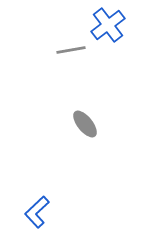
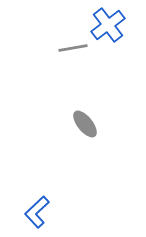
gray line: moved 2 px right, 2 px up
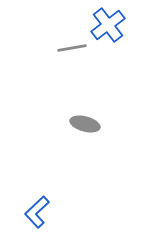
gray line: moved 1 px left
gray ellipse: rotated 36 degrees counterclockwise
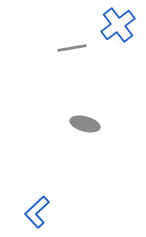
blue cross: moved 10 px right
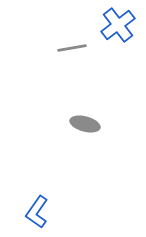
blue L-shape: rotated 12 degrees counterclockwise
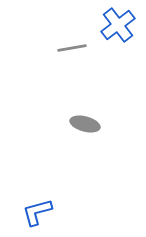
blue L-shape: rotated 40 degrees clockwise
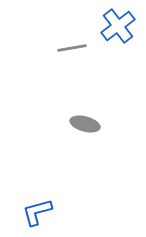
blue cross: moved 1 px down
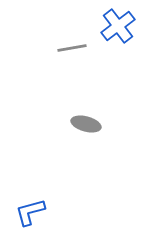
gray ellipse: moved 1 px right
blue L-shape: moved 7 px left
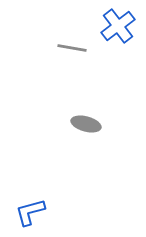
gray line: rotated 20 degrees clockwise
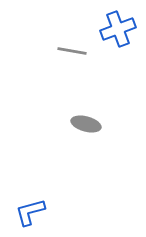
blue cross: moved 3 px down; rotated 16 degrees clockwise
gray line: moved 3 px down
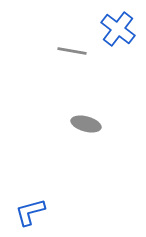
blue cross: rotated 32 degrees counterclockwise
